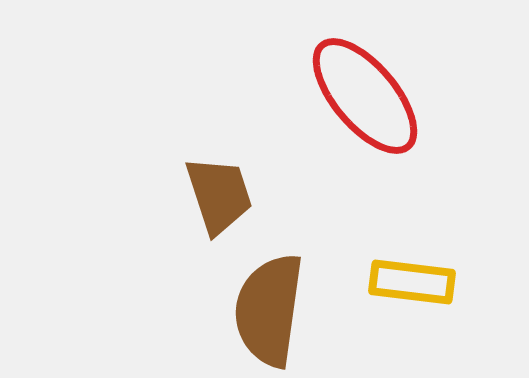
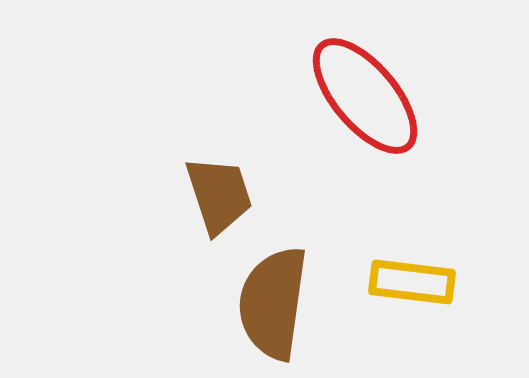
brown semicircle: moved 4 px right, 7 px up
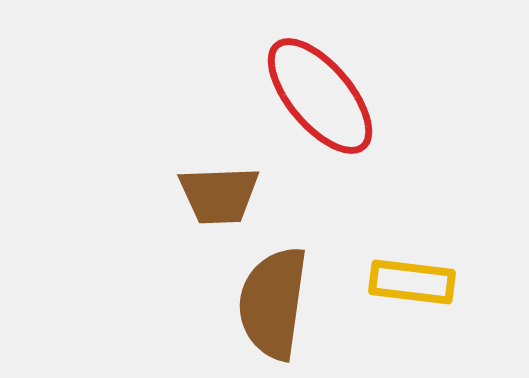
red ellipse: moved 45 px left
brown trapezoid: rotated 106 degrees clockwise
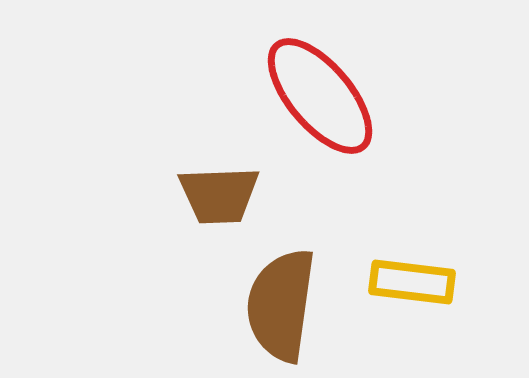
brown semicircle: moved 8 px right, 2 px down
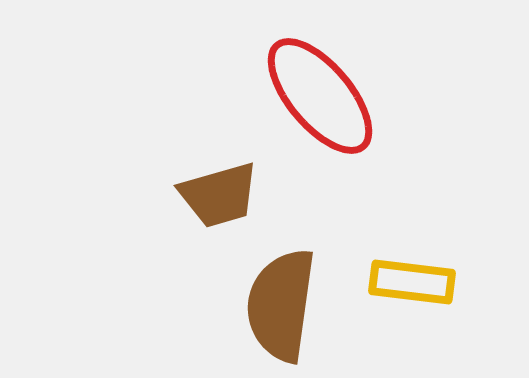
brown trapezoid: rotated 14 degrees counterclockwise
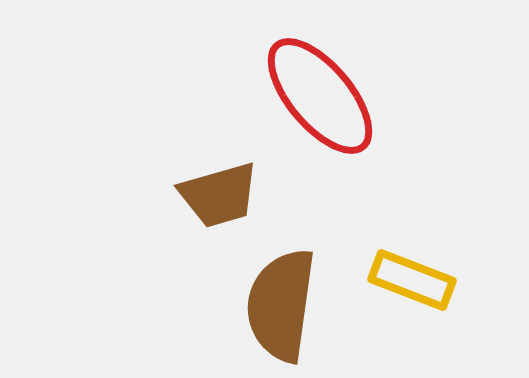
yellow rectangle: moved 2 px up; rotated 14 degrees clockwise
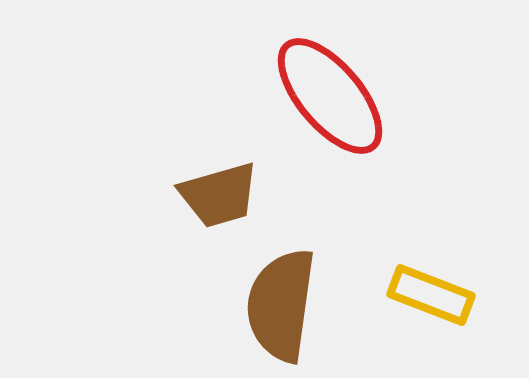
red ellipse: moved 10 px right
yellow rectangle: moved 19 px right, 15 px down
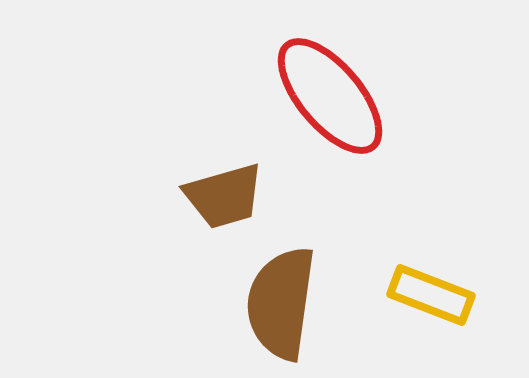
brown trapezoid: moved 5 px right, 1 px down
brown semicircle: moved 2 px up
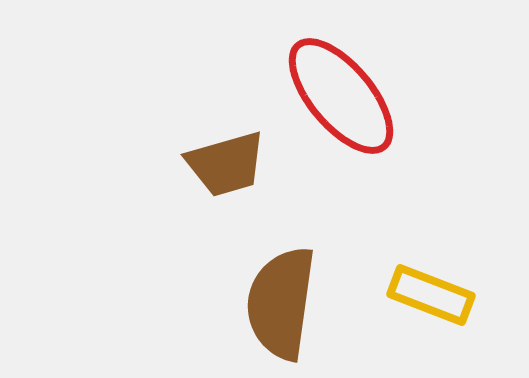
red ellipse: moved 11 px right
brown trapezoid: moved 2 px right, 32 px up
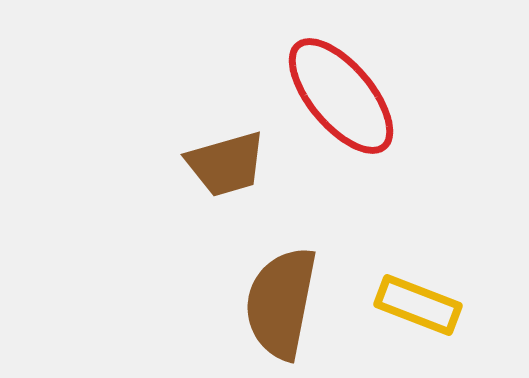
yellow rectangle: moved 13 px left, 10 px down
brown semicircle: rotated 3 degrees clockwise
